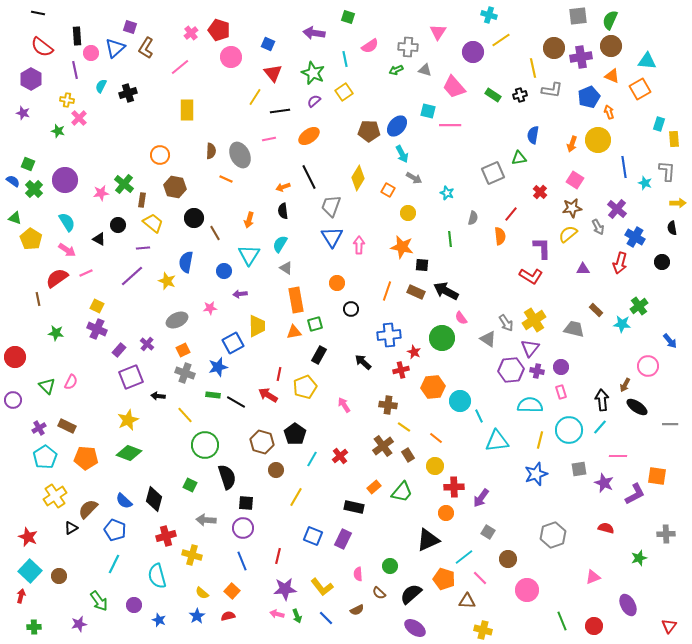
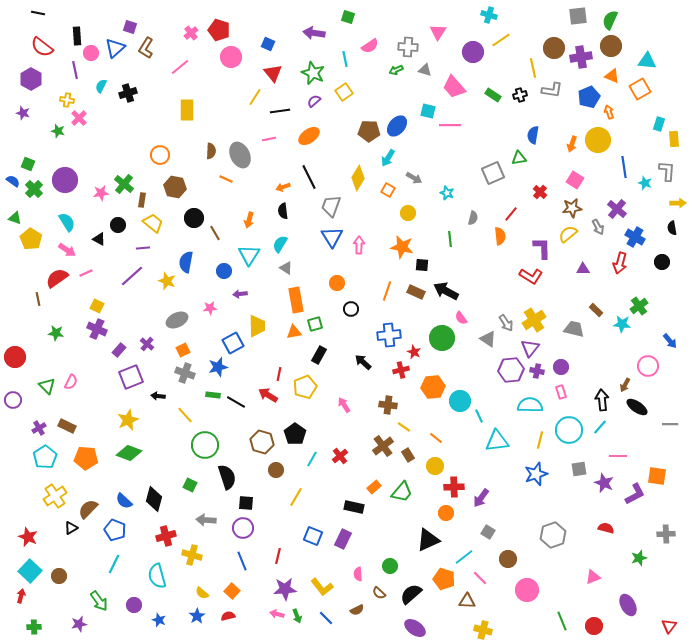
cyan arrow at (402, 154): moved 14 px left, 4 px down; rotated 60 degrees clockwise
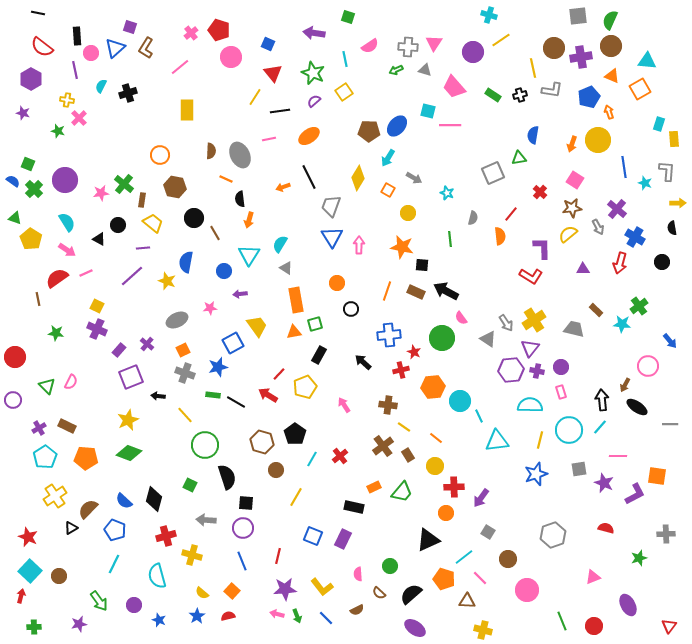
pink triangle at (438, 32): moved 4 px left, 11 px down
black semicircle at (283, 211): moved 43 px left, 12 px up
yellow trapezoid at (257, 326): rotated 35 degrees counterclockwise
red line at (279, 374): rotated 32 degrees clockwise
orange rectangle at (374, 487): rotated 16 degrees clockwise
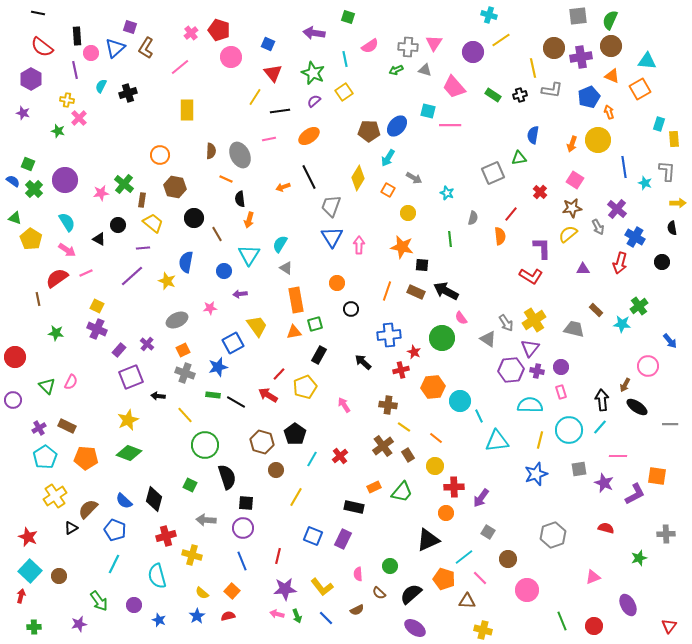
brown line at (215, 233): moved 2 px right, 1 px down
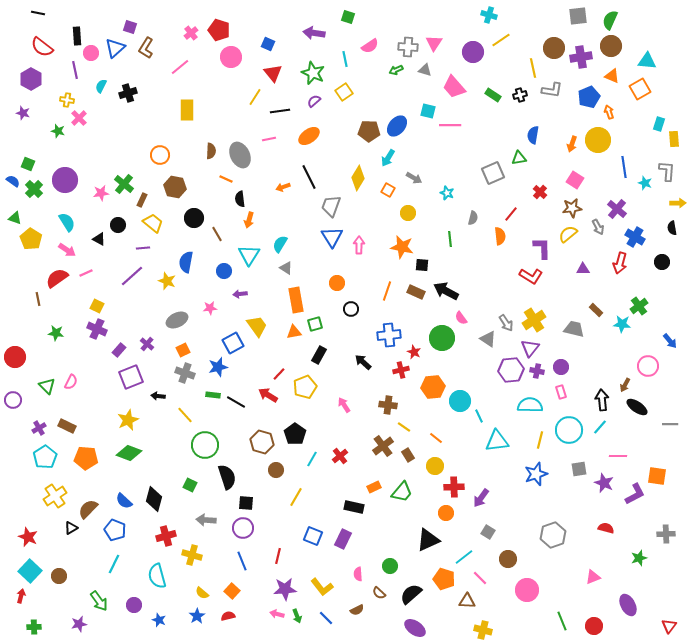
brown rectangle at (142, 200): rotated 16 degrees clockwise
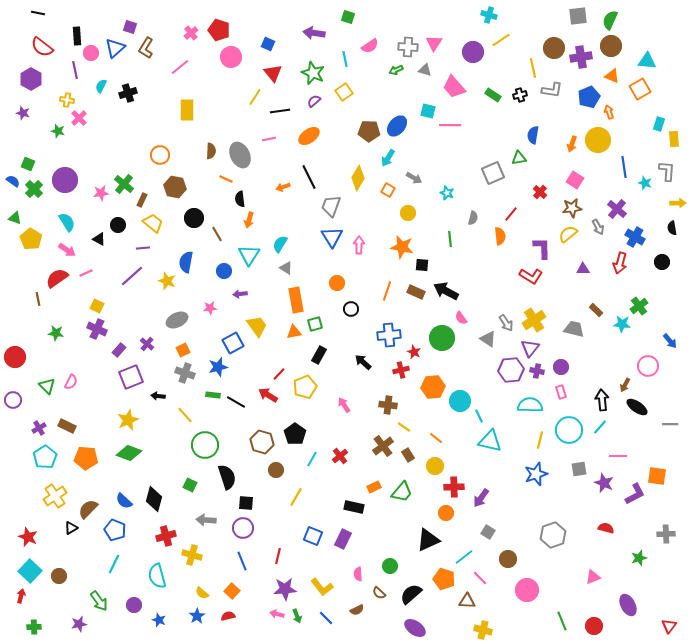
cyan triangle at (497, 441): moved 7 px left; rotated 20 degrees clockwise
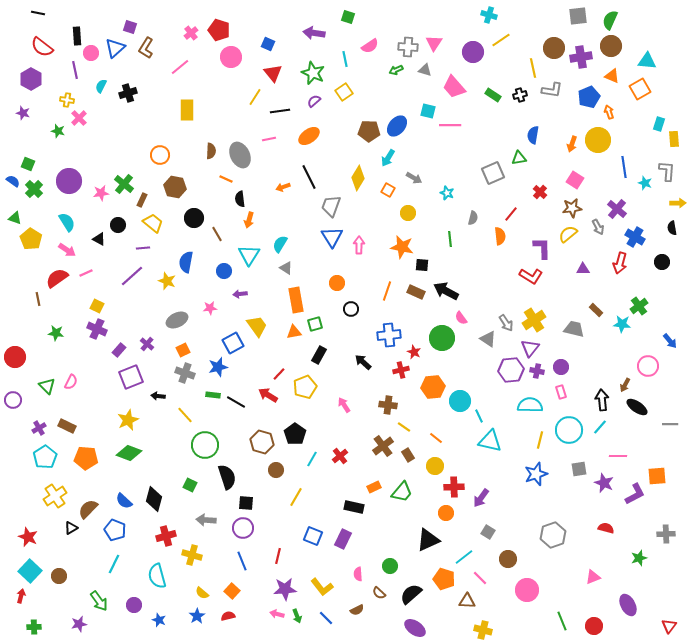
purple circle at (65, 180): moved 4 px right, 1 px down
orange square at (657, 476): rotated 12 degrees counterclockwise
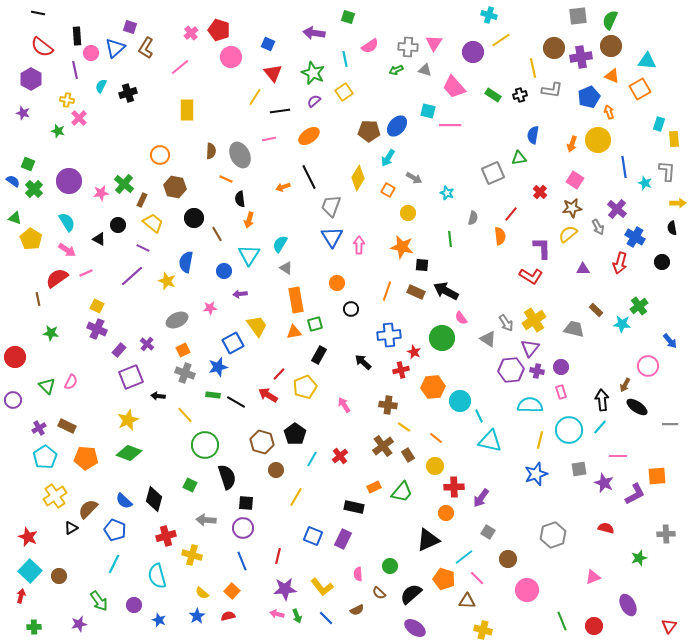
purple line at (143, 248): rotated 32 degrees clockwise
green star at (56, 333): moved 5 px left
pink line at (480, 578): moved 3 px left
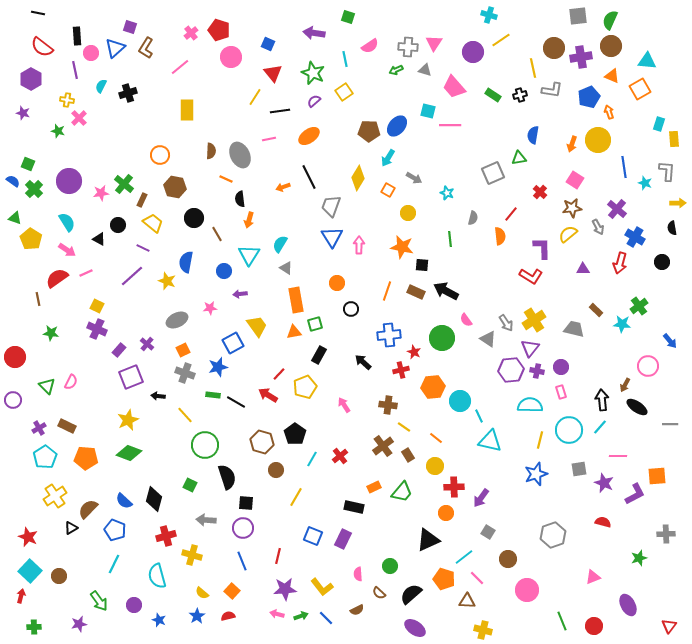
pink semicircle at (461, 318): moved 5 px right, 2 px down
red semicircle at (606, 528): moved 3 px left, 6 px up
green arrow at (297, 616): moved 4 px right; rotated 88 degrees counterclockwise
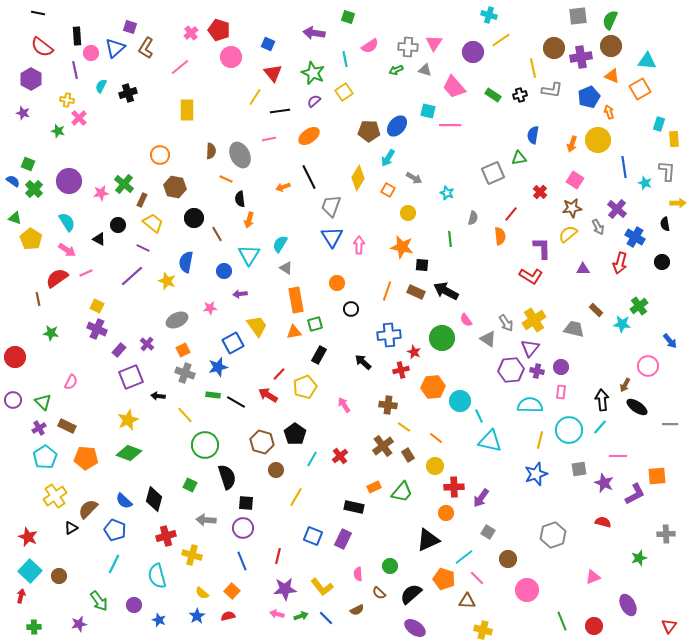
black semicircle at (672, 228): moved 7 px left, 4 px up
green triangle at (47, 386): moved 4 px left, 16 px down
pink rectangle at (561, 392): rotated 24 degrees clockwise
